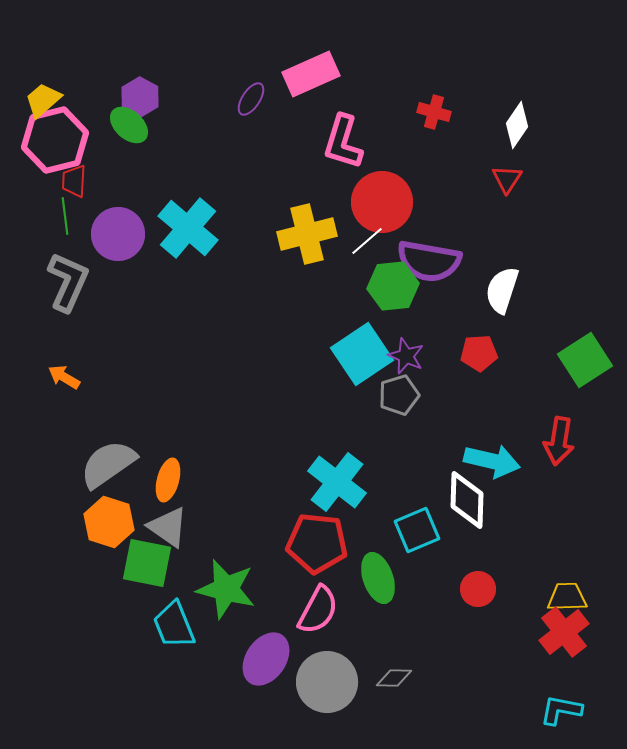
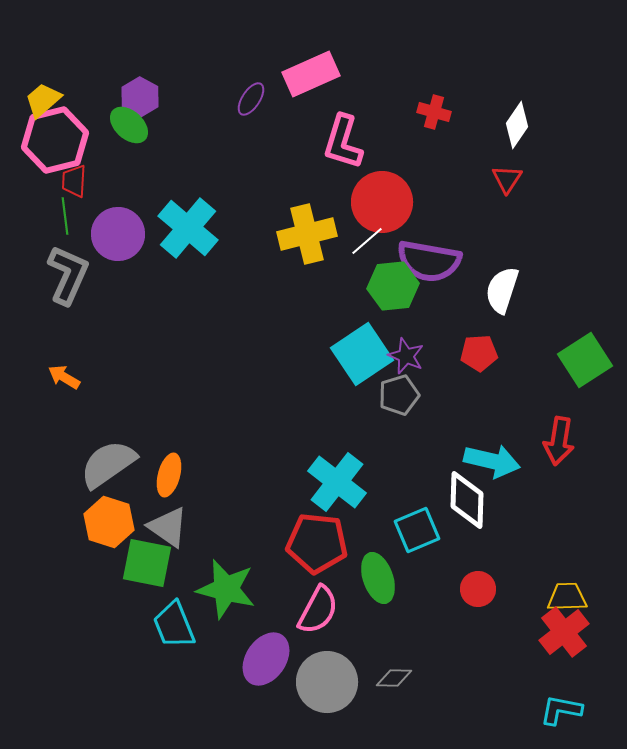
gray L-shape at (68, 282): moved 7 px up
orange ellipse at (168, 480): moved 1 px right, 5 px up
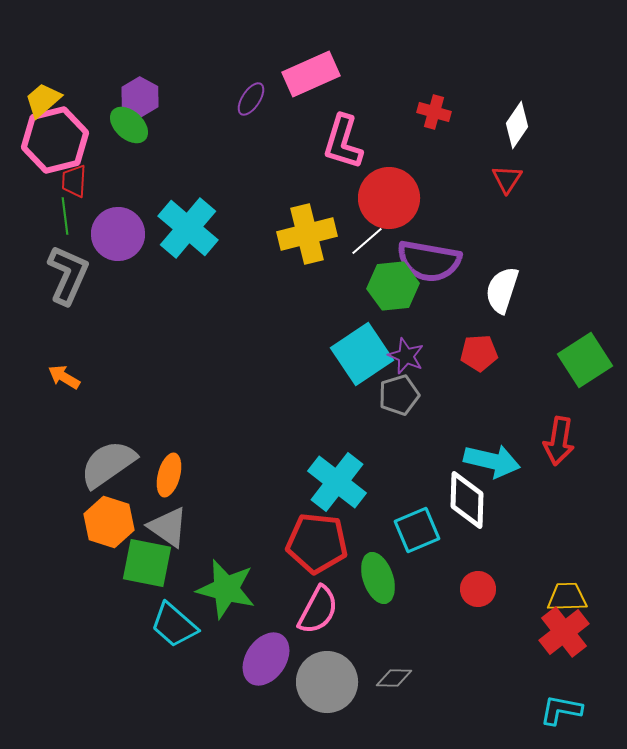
red circle at (382, 202): moved 7 px right, 4 px up
cyan trapezoid at (174, 625): rotated 27 degrees counterclockwise
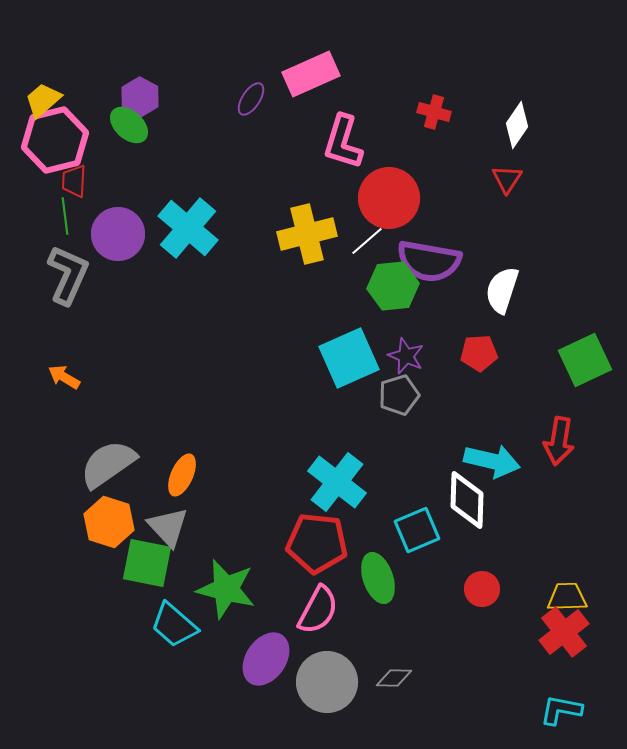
cyan square at (362, 354): moved 13 px left, 4 px down; rotated 10 degrees clockwise
green square at (585, 360): rotated 8 degrees clockwise
orange ellipse at (169, 475): moved 13 px right; rotated 9 degrees clockwise
gray triangle at (168, 527): rotated 12 degrees clockwise
red circle at (478, 589): moved 4 px right
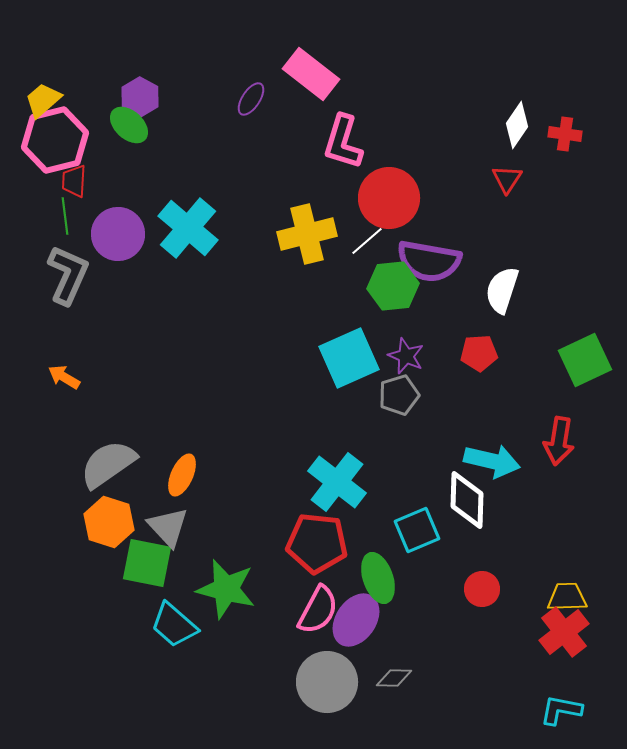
pink rectangle at (311, 74): rotated 62 degrees clockwise
red cross at (434, 112): moved 131 px right, 22 px down; rotated 8 degrees counterclockwise
purple ellipse at (266, 659): moved 90 px right, 39 px up
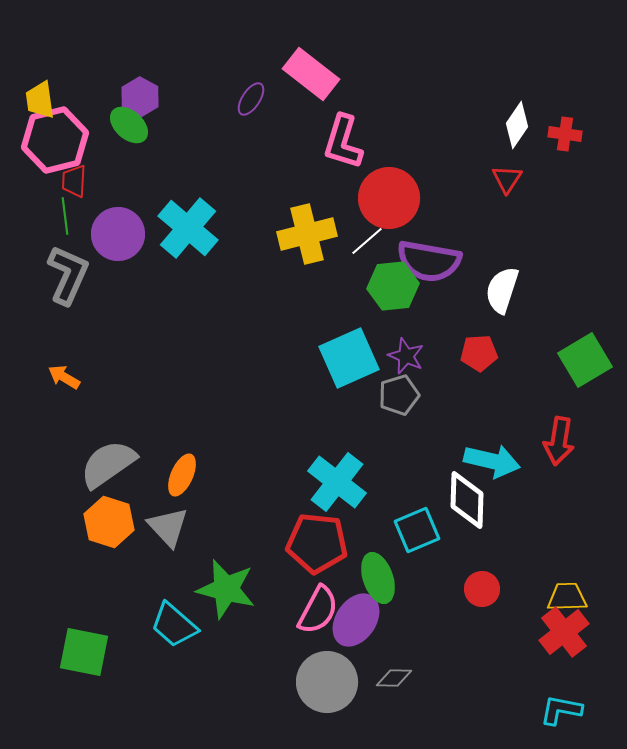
yellow trapezoid at (43, 100): moved 3 px left; rotated 57 degrees counterclockwise
green square at (585, 360): rotated 6 degrees counterclockwise
green square at (147, 563): moved 63 px left, 89 px down
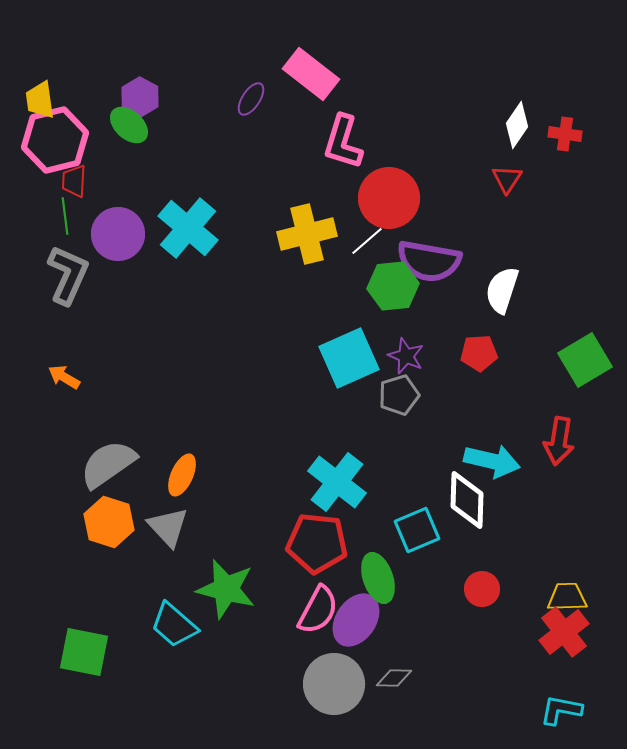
gray circle at (327, 682): moved 7 px right, 2 px down
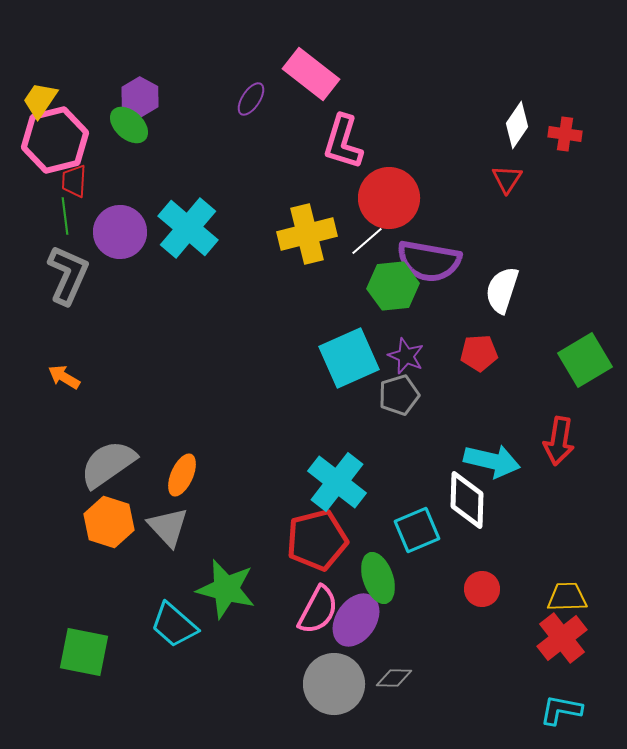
yellow trapezoid at (40, 100): rotated 42 degrees clockwise
purple circle at (118, 234): moved 2 px right, 2 px up
red pentagon at (317, 543): moved 3 px up; rotated 20 degrees counterclockwise
red cross at (564, 632): moved 2 px left, 6 px down
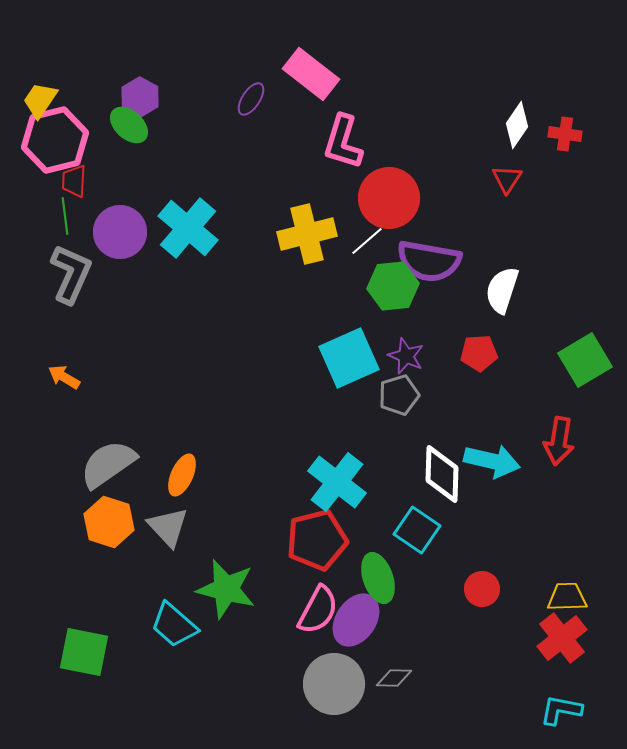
gray L-shape at (68, 275): moved 3 px right, 1 px up
white diamond at (467, 500): moved 25 px left, 26 px up
cyan square at (417, 530): rotated 33 degrees counterclockwise
